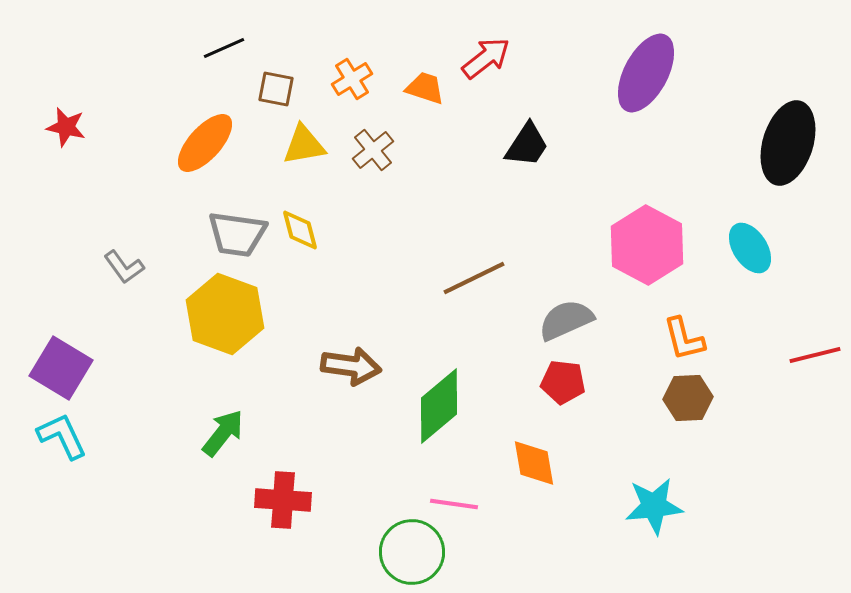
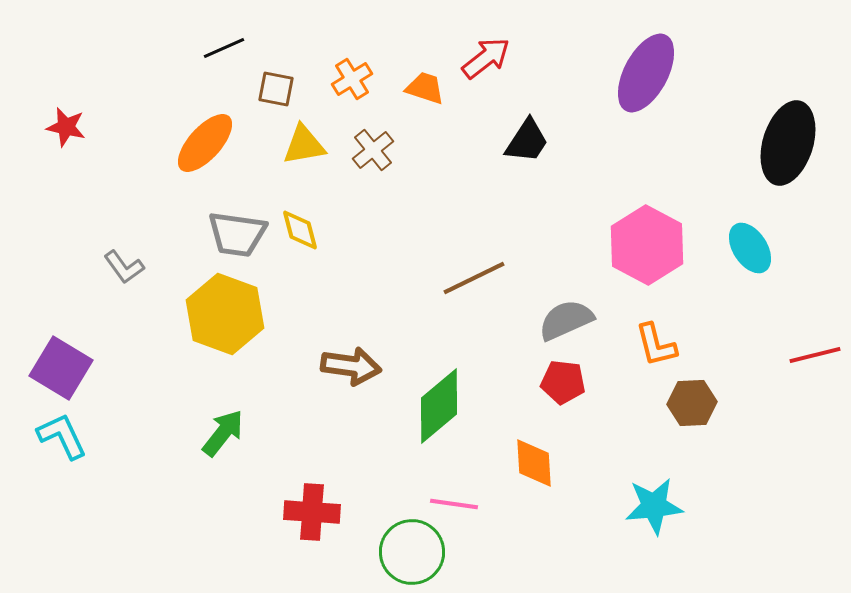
black trapezoid: moved 4 px up
orange L-shape: moved 28 px left, 6 px down
brown hexagon: moved 4 px right, 5 px down
orange diamond: rotated 6 degrees clockwise
red cross: moved 29 px right, 12 px down
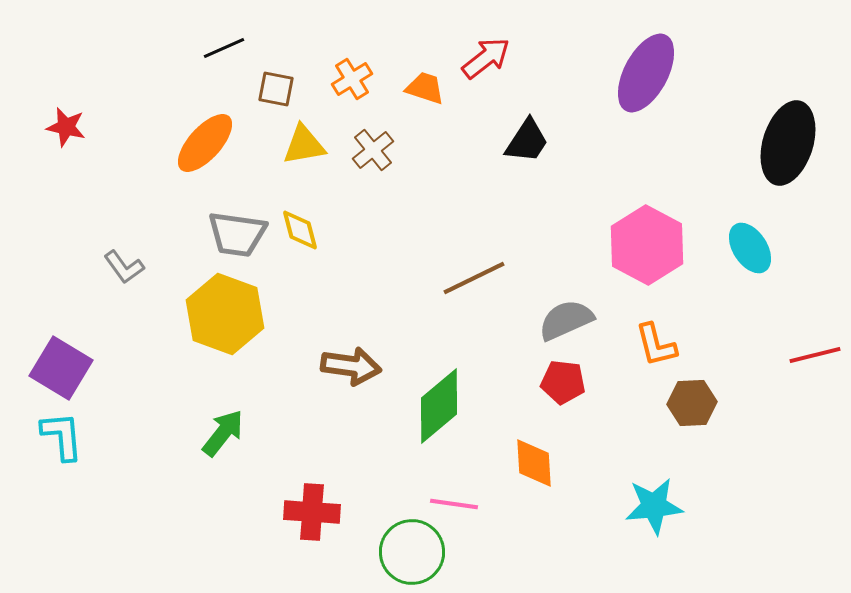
cyan L-shape: rotated 20 degrees clockwise
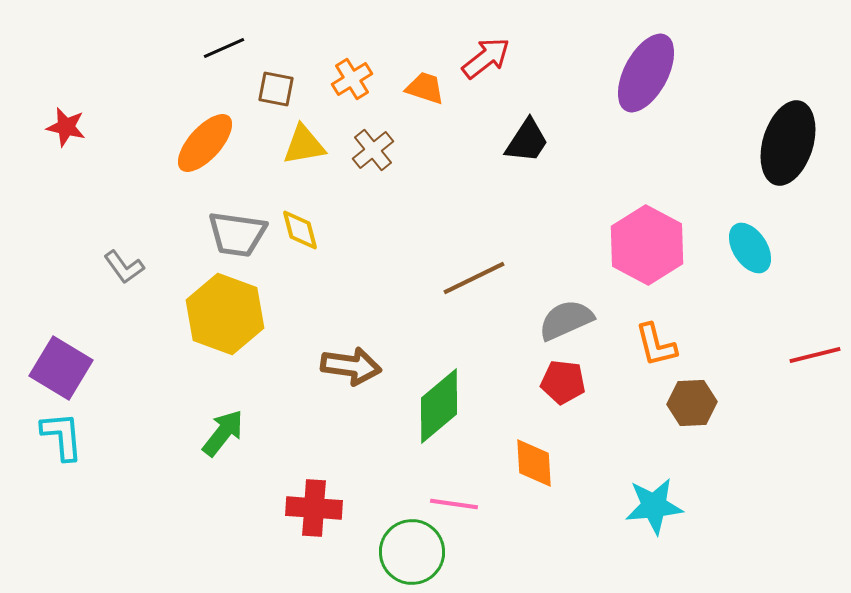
red cross: moved 2 px right, 4 px up
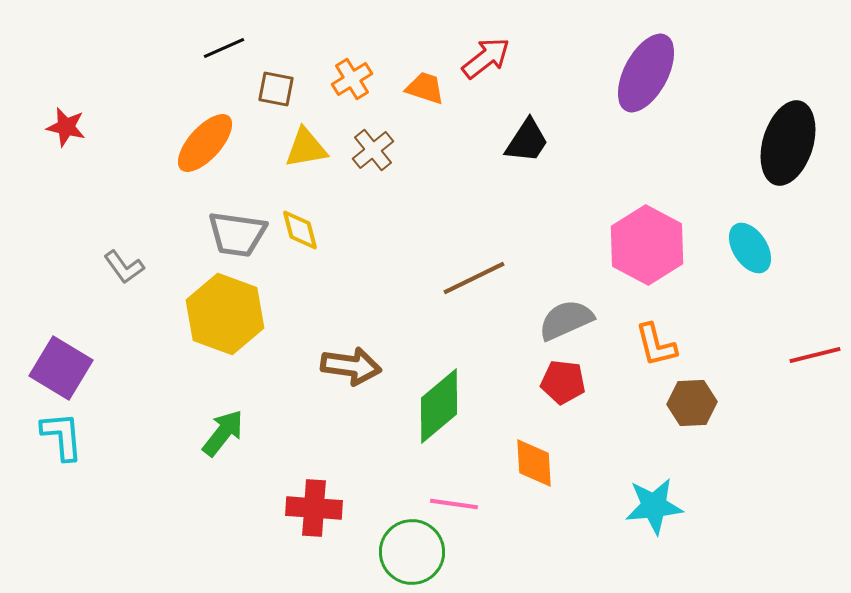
yellow triangle: moved 2 px right, 3 px down
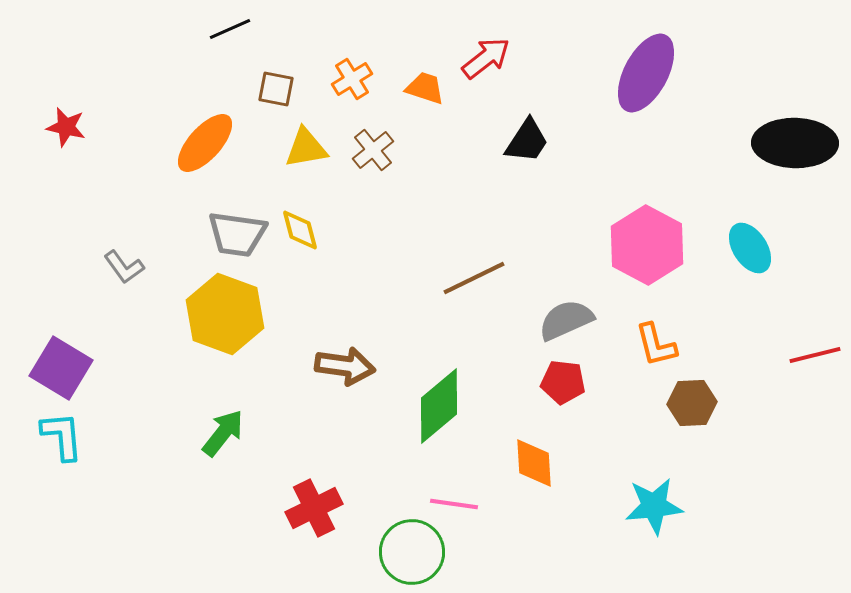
black line: moved 6 px right, 19 px up
black ellipse: moved 7 px right; rotated 74 degrees clockwise
brown arrow: moved 6 px left
red cross: rotated 30 degrees counterclockwise
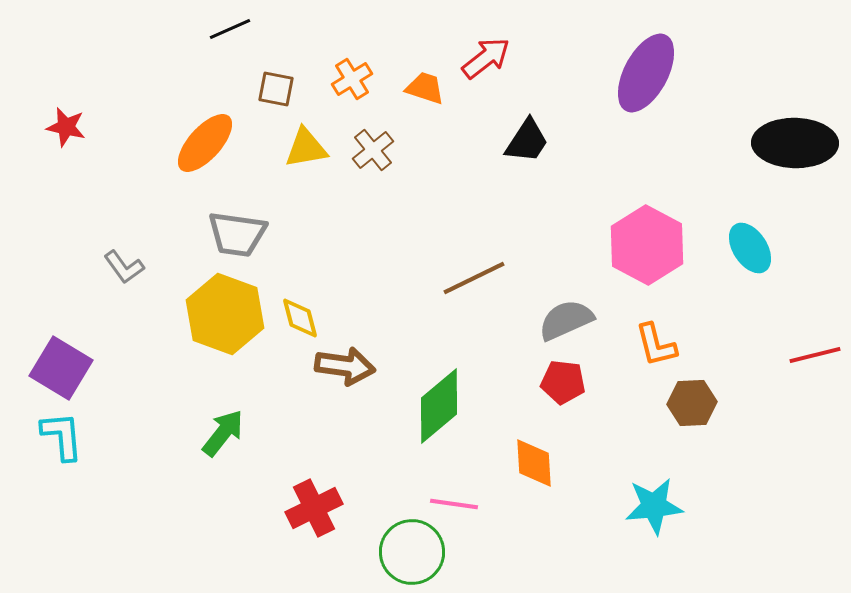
yellow diamond: moved 88 px down
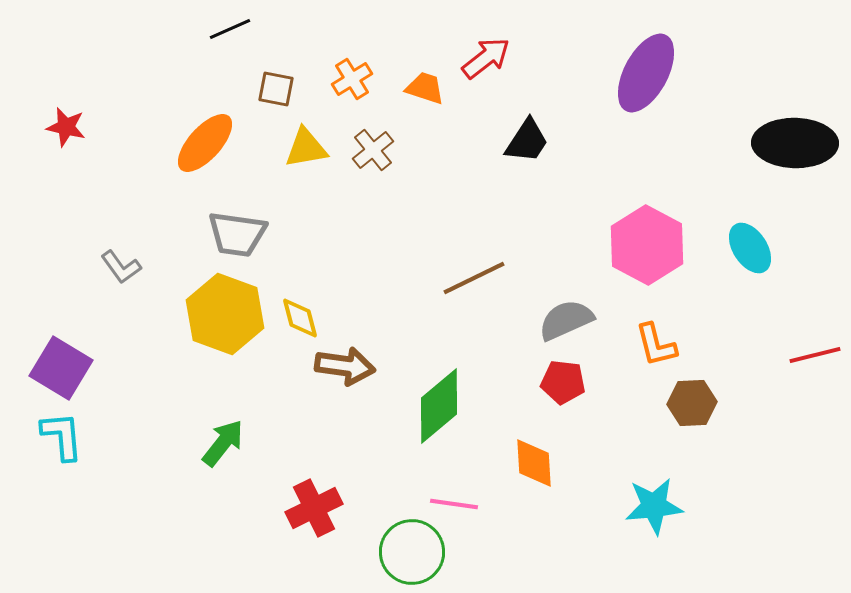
gray L-shape: moved 3 px left
green arrow: moved 10 px down
